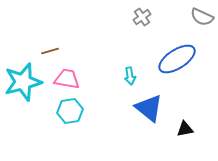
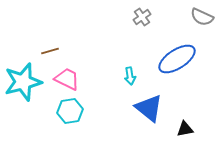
pink trapezoid: rotated 16 degrees clockwise
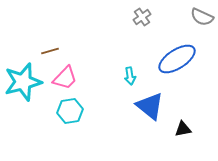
pink trapezoid: moved 2 px left, 1 px up; rotated 108 degrees clockwise
blue triangle: moved 1 px right, 2 px up
black triangle: moved 2 px left
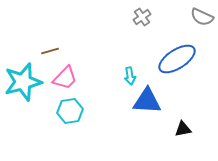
blue triangle: moved 3 px left, 5 px up; rotated 36 degrees counterclockwise
